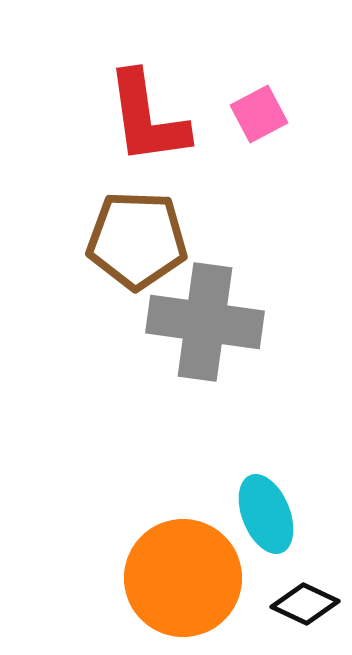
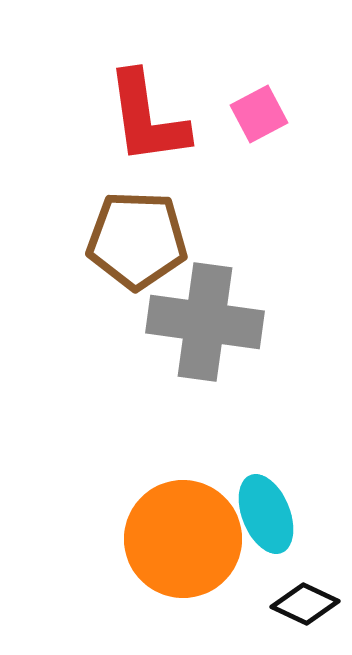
orange circle: moved 39 px up
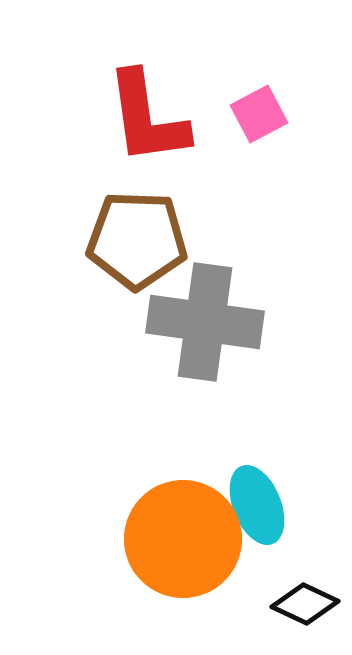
cyan ellipse: moved 9 px left, 9 px up
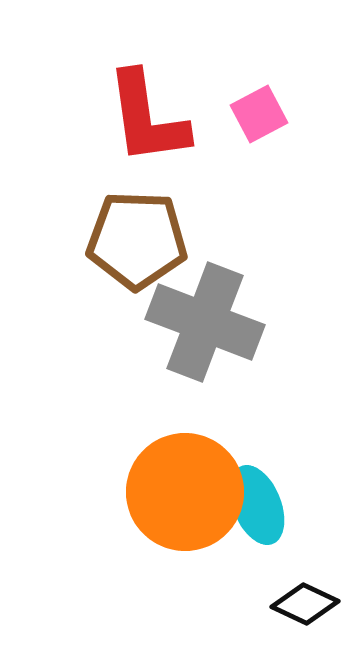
gray cross: rotated 13 degrees clockwise
orange circle: moved 2 px right, 47 px up
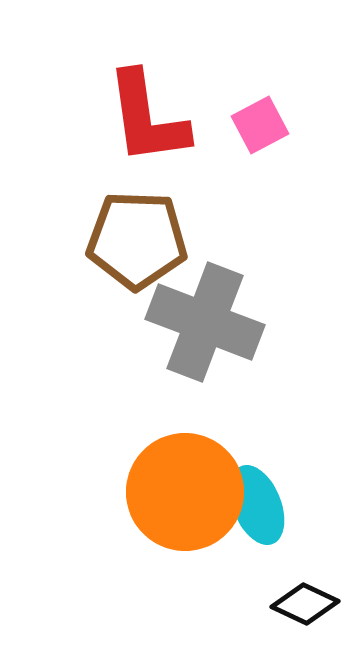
pink square: moved 1 px right, 11 px down
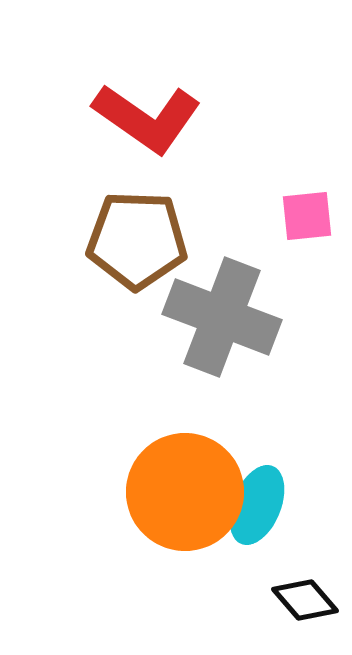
red L-shape: rotated 47 degrees counterclockwise
pink square: moved 47 px right, 91 px down; rotated 22 degrees clockwise
gray cross: moved 17 px right, 5 px up
cyan ellipse: rotated 44 degrees clockwise
black diamond: moved 4 px up; rotated 24 degrees clockwise
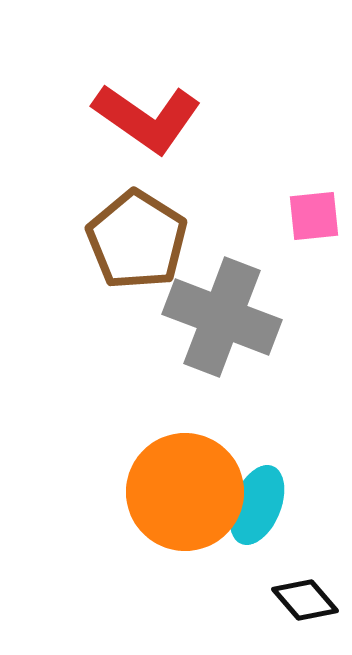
pink square: moved 7 px right
brown pentagon: rotated 30 degrees clockwise
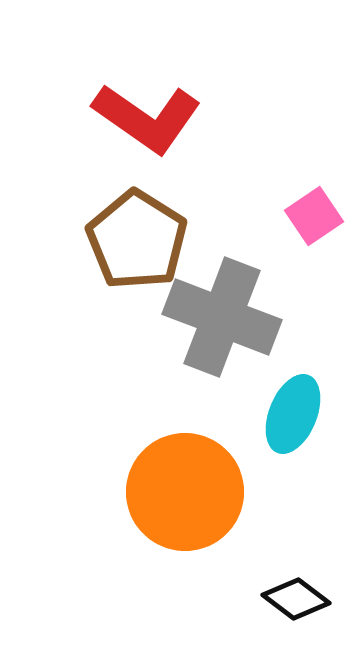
pink square: rotated 28 degrees counterclockwise
cyan ellipse: moved 36 px right, 91 px up
black diamond: moved 9 px left, 1 px up; rotated 12 degrees counterclockwise
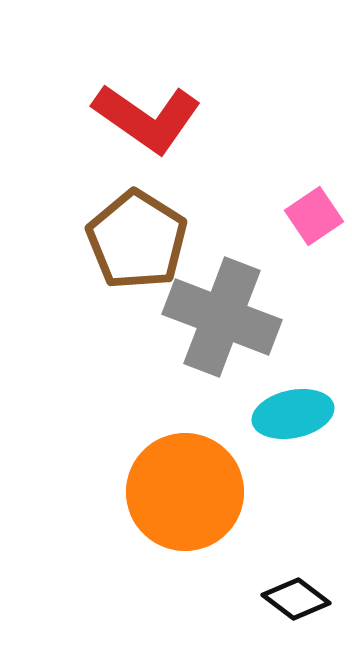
cyan ellipse: rotated 56 degrees clockwise
